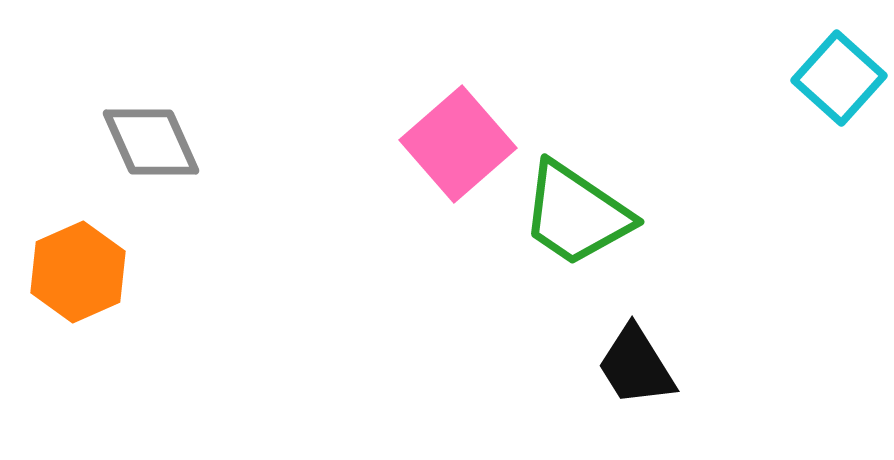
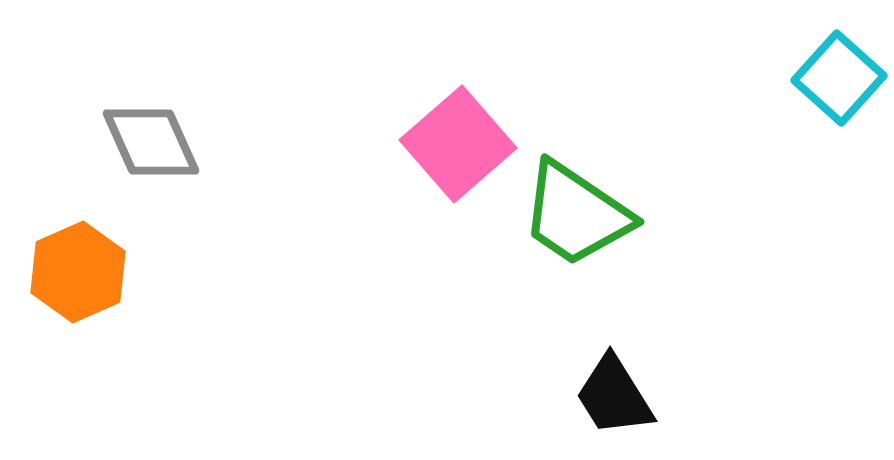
black trapezoid: moved 22 px left, 30 px down
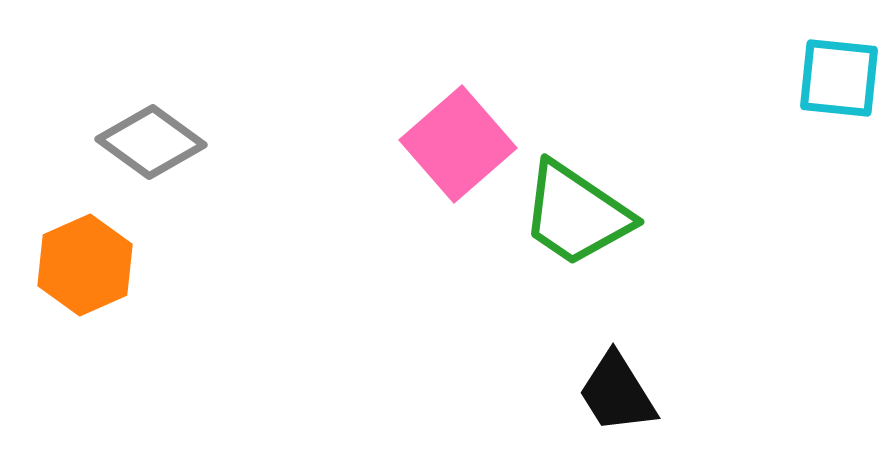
cyan square: rotated 36 degrees counterclockwise
gray diamond: rotated 30 degrees counterclockwise
orange hexagon: moved 7 px right, 7 px up
black trapezoid: moved 3 px right, 3 px up
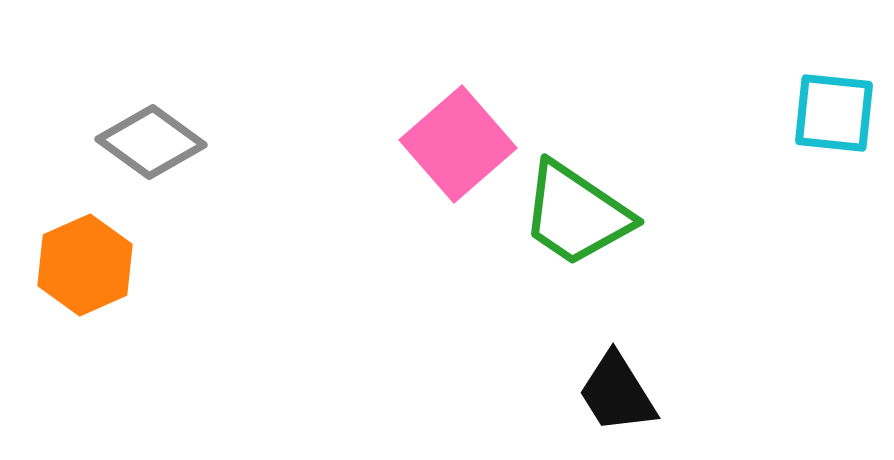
cyan square: moved 5 px left, 35 px down
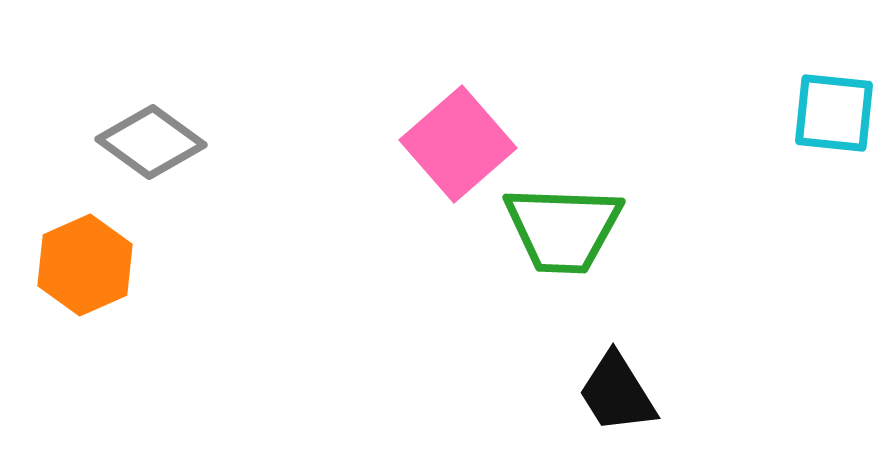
green trapezoid: moved 13 px left, 15 px down; rotated 32 degrees counterclockwise
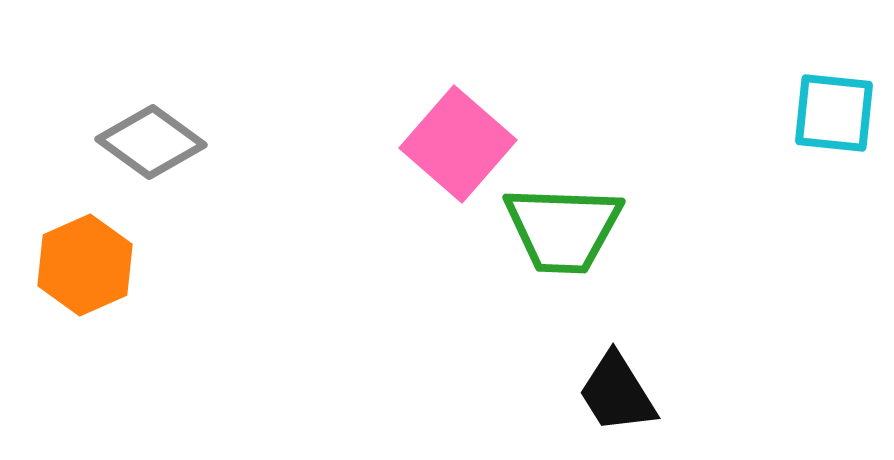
pink square: rotated 8 degrees counterclockwise
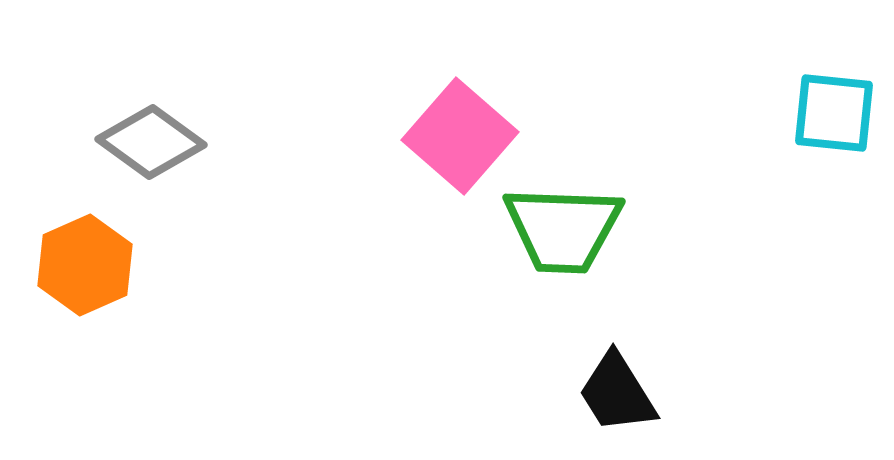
pink square: moved 2 px right, 8 px up
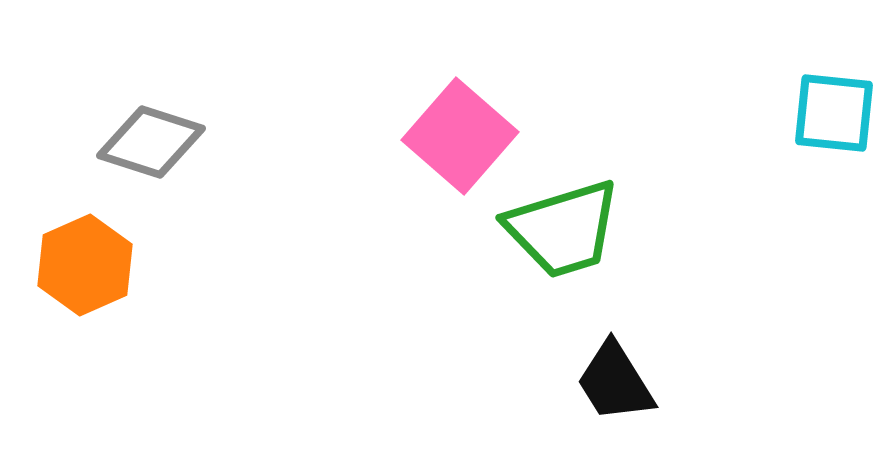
gray diamond: rotated 18 degrees counterclockwise
green trapezoid: rotated 19 degrees counterclockwise
black trapezoid: moved 2 px left, 11 px up
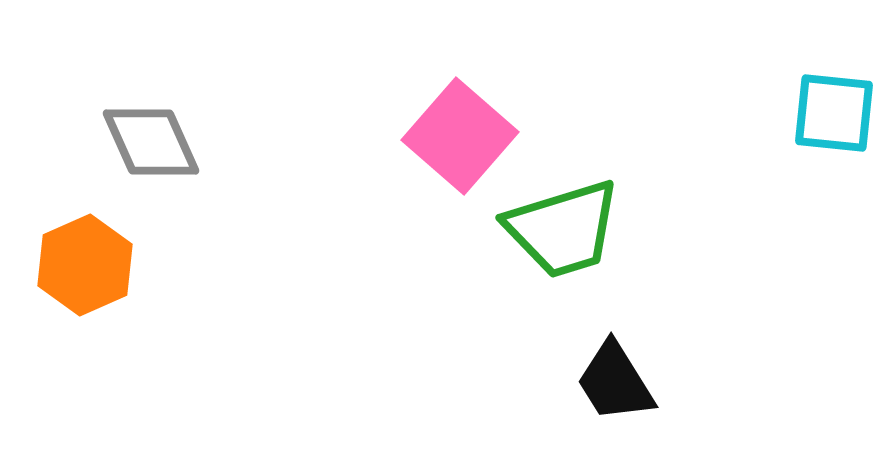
gray diamond: rotated 48 degrees clockwise
